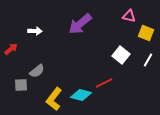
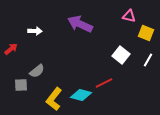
purple arrow: rotated 65 degrees clockwise
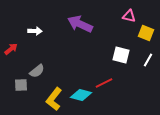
white square: rotated 24 degrees counterclockwise
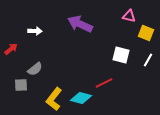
gray semicircle: moved 2 px left, 2 px up
cyan diamond: moved 3 px down
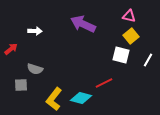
purple arrow: moved 3 px right
yellow square: moved 15 px left, 3 px down; rotated 28 degrees clockwise
gray semicircle: rotated 56 degrees clockwise
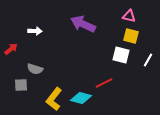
yellow square: rotated 35 degrees counterclockwise
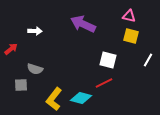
white square: moved 13 px left, 5 px down
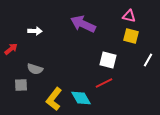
cyan diamond: rotated 45 degrees clockwise
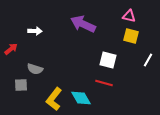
red line: rotated 42 degrees clockwise
